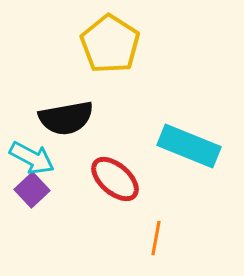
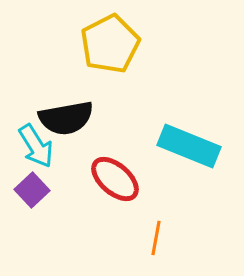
yellow pentagon: rotated 12 degrees clockwise
cyan arrow: moved 4 px right, 12 px up; rotated 30 degrees clockwise
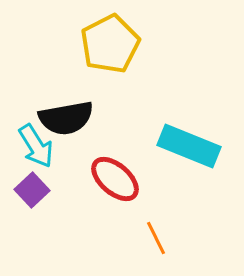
orange line: rotated 36 degrees counterclockwise
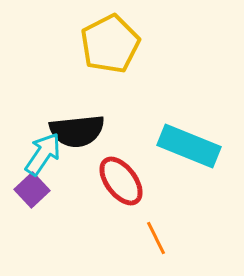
black semicircle: moved 11 px right, 13 px down; rotated 4 degrees clockwise
cyan arrow: moved 7 px right, 8 px down; rotated 114 degrees counterclockwise
red ellipse: moved 6 px right, 2 px down; rotated 12 degrees clockwise
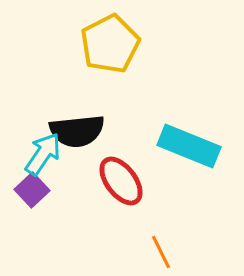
orange line: moved 5 px right, 14 px down
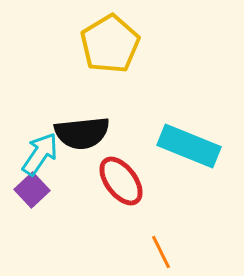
yellow pentagon: rotated 4 degrees counterclockwise
black semicircle: moved 5 px right, 2 px down
cyan arrow: moved 3 px left
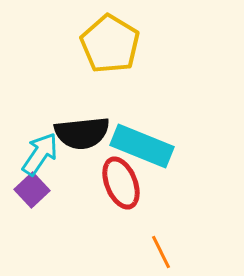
yellow pentagon: rotated 10 degrees counterclockwise
cyan rectangle: moved 47 px left
red ellipse: moved 2 px down; rotated 15 degrees clockwise
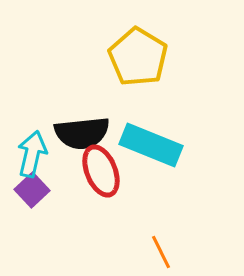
yellow pentagon: moved 28 px right, 13 px down
cyan rectangle: moved 9 px right, 1 px up
cyan arrow: moved 8 px left; rotated 21 degrees counterclockwise
red ellipse: moved 20 px left, 12 px up
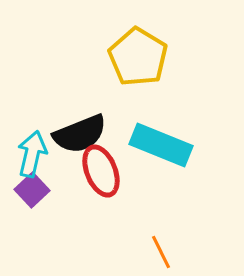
black semicircle: moved 2 px left, 1 px down; rotated 16 degrees counterclockwise
cyan rectangle: moved 10 px right
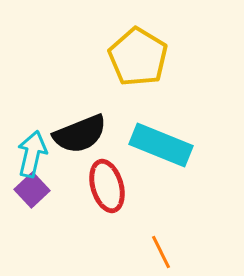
red ellipse: moved 6 px right, 15 px down; rotated 6 degrees clockwise
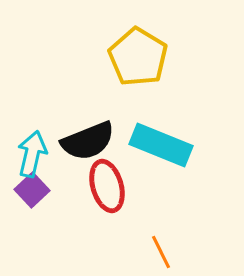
black semicircle: moved 8 px right, 7 px down
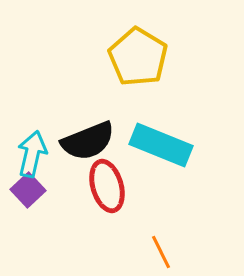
purple square: moved 4 px left
